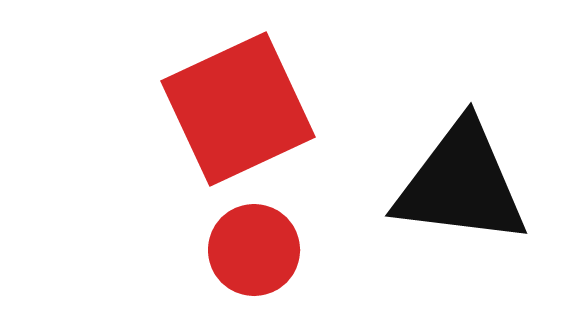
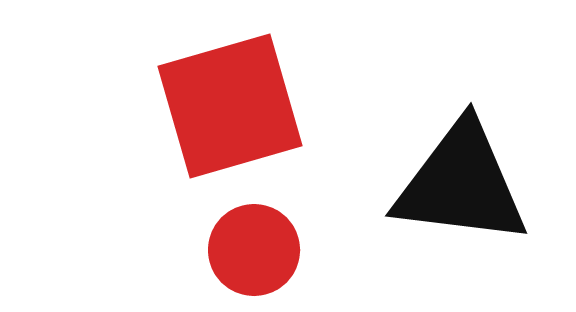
red square: moved 8 px left, 3 px up; rotated 9 degrees clockwise
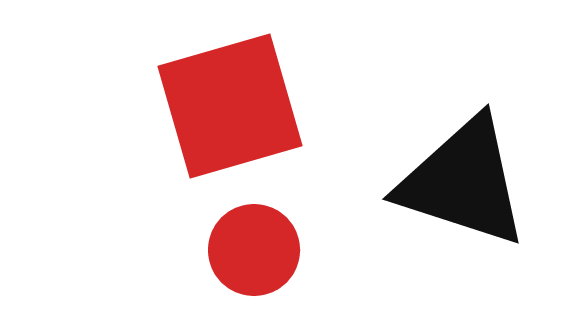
black triangle: moved 2 px right, 2 px up; rotated 11 degrees clockwise
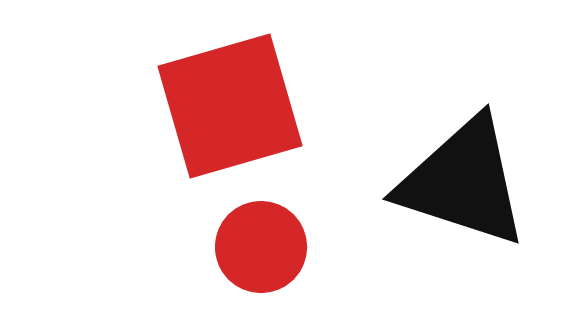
red circle: moved 7 px right, 3 px up
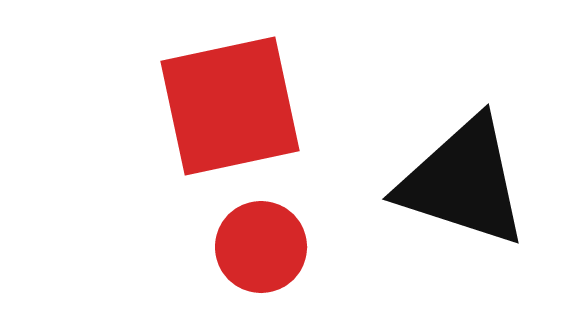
red square: rotated 4 degrees clockwise
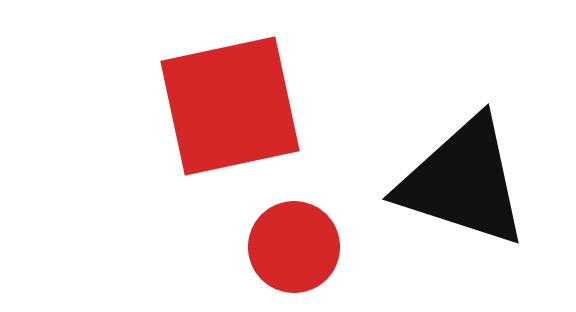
red circle: moved 33 px right
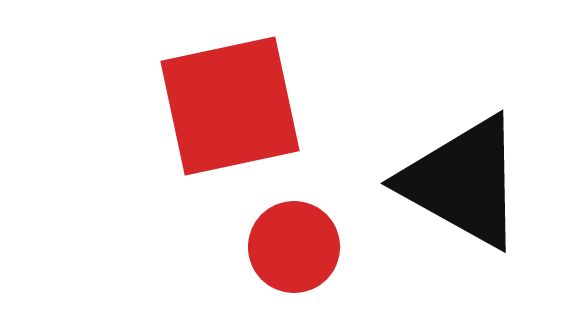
black triangle: rotated 11 degrees clockwise
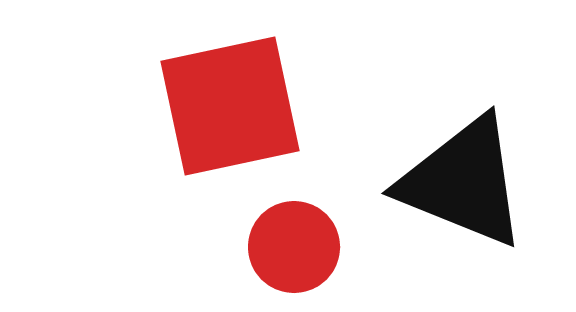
black triangle: rotated 7 degrees counterclockwise
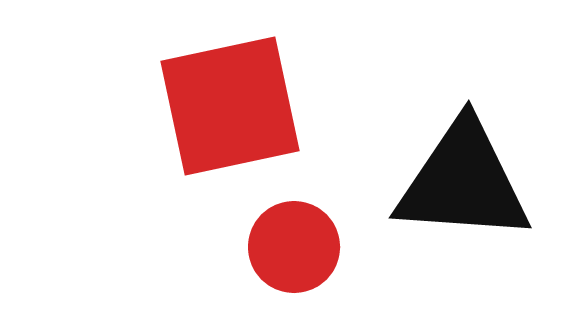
black triangle: rotated 18 degrees counterclockwise
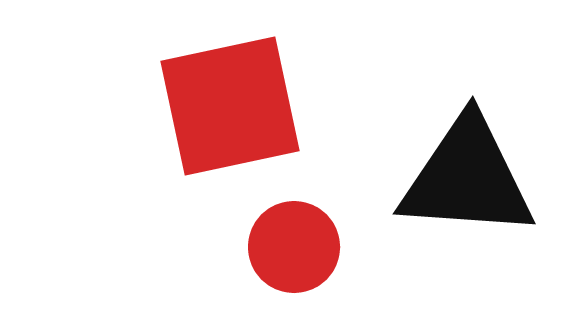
black triangle: moved 4 px right, 4 px up
